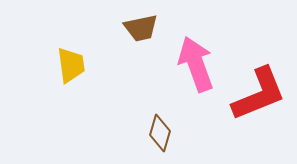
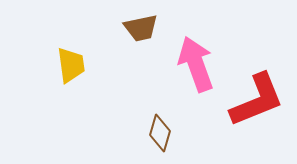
red L-shape: moved 2 px left, 6 px down
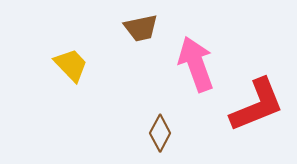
yellow trapezoid: rotated 36 degrees counterclockwise
red L-shape: moved 5 px down
brown diamond: rotated 12 degrees clockwise
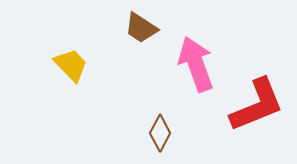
brown trapezoid: rotated 45 degrees clockwise
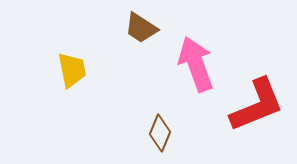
yellow trapezoid: moved 1 px right, 5 px down; rotated 33 degrees clockwise
brown diamond: rotated 6 degrees counterclockwise
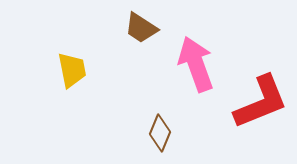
red L-shape: moved 4 px right, 3 px up
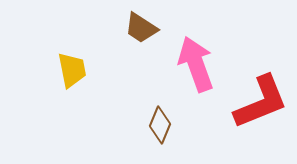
brown diamond: moved 8 px up
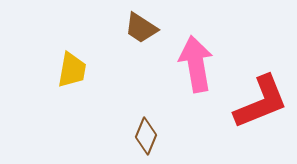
pink arrow: rotated 10 degrees clockwise
yellow trapezoid: rotated 21 degrees clockwise
brown diamond: moved 14 px left, 11 px down
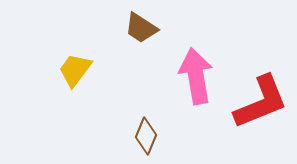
pink arrow: moved 12 px down
yellow trapezoid: moved 3 px right; rotated 153 degrees counterclockwise
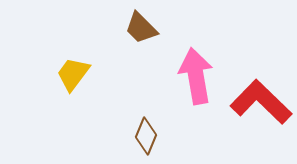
brown trapezoid: rotated 12 degrees clockwise
yellow trapezoid: moved 2 px left, 4 px down
red L-shape: rotated 114 degrees counterclockwise
